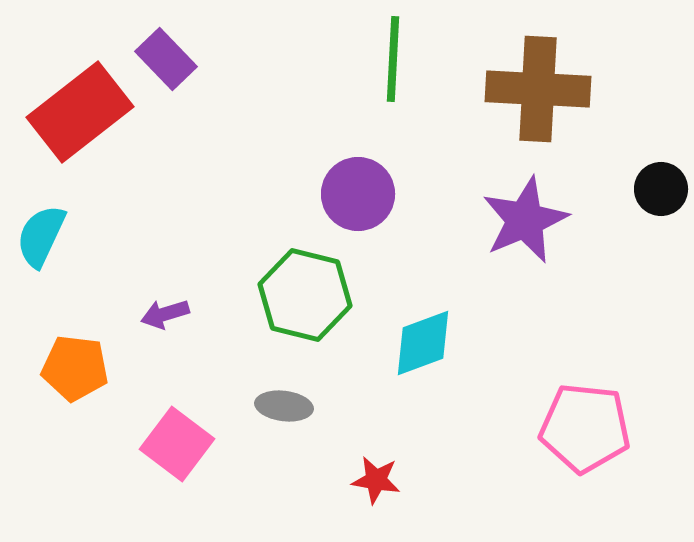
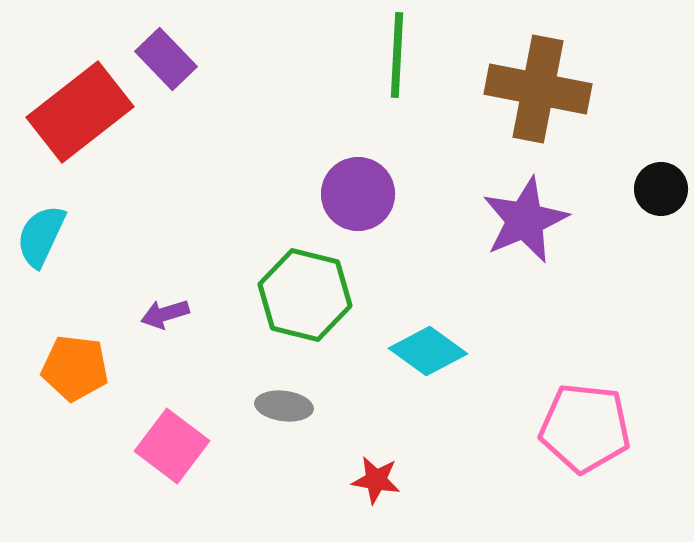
green line: moved 4 px right, 4 px up
brown cross: rotated 8 degrees clockwise
cyan diamond: moved 5 px right, 8 px down; rotated 56 degrees clockwise
pink square: moved 5 px left, 2 px down
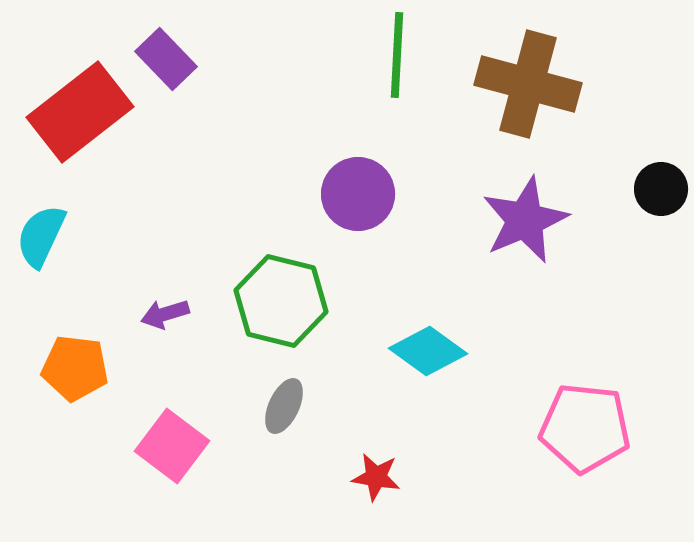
brown cross: moved 10 px left, 5 px up; rotated 4 degrees clockwise
green hexagon: moved 24 px left, 6 px down
gray ellipse: rotated 72 degrees counterclockwise
red star: moved 3 px up
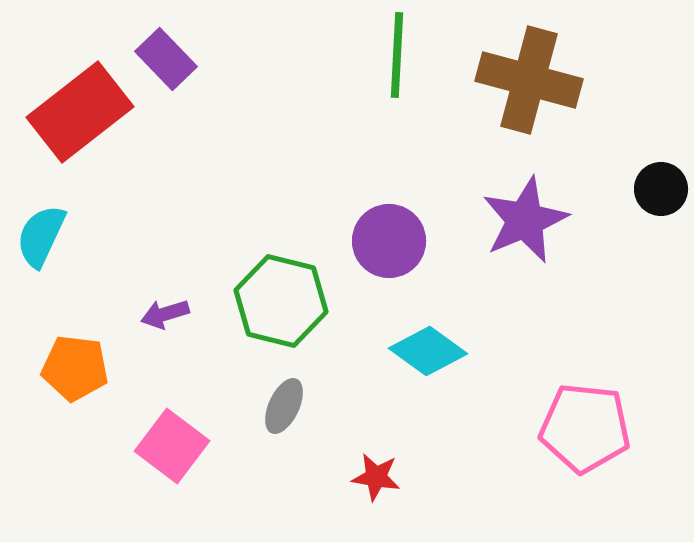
brown cross: moved 1 px right, 4 px up
purple circle: moved 31 px right, 47 px down
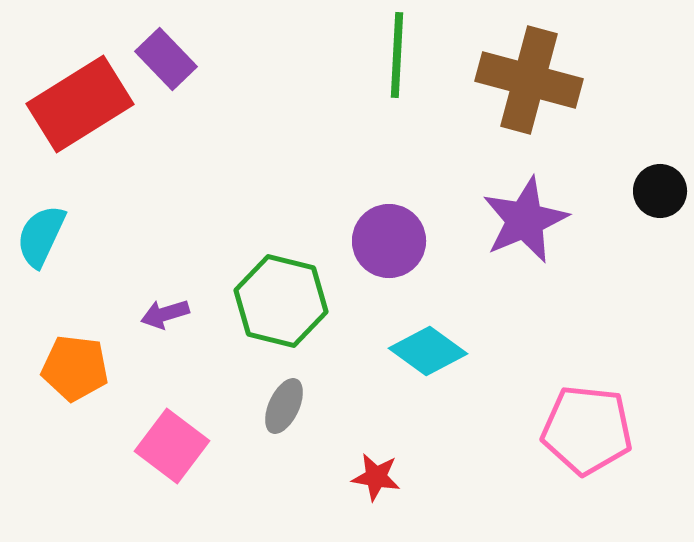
red rectangle: moved 8 px up; rotated 6 degrees clockwise
black circle: moved 1 px left, 2 px down
pink pentagon: moved 2 px right, 2 px down
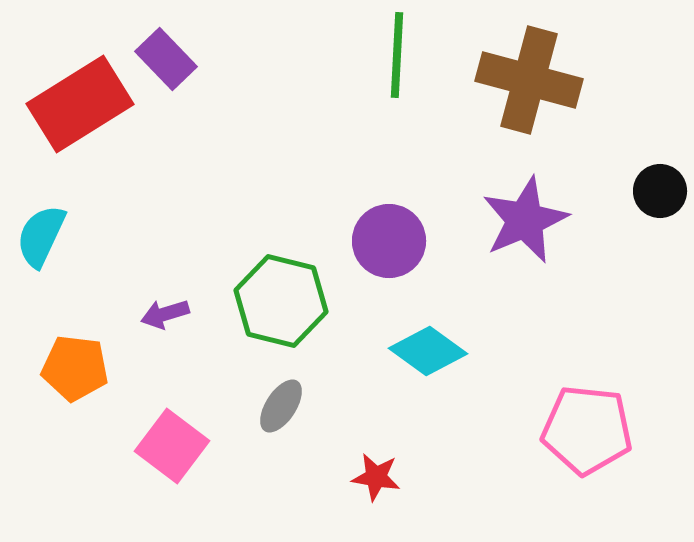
gray ellipse: moved 3 px left; rotated 8 degrees clockwise
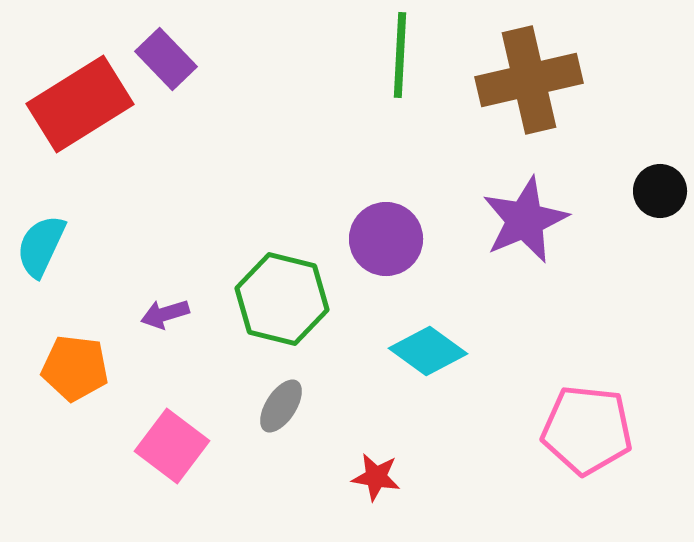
green line: moved 3 px right
brown cross: rotated 28 degrees counterclockwise
cyan semicircle: moved 10 px down
purple circle: moved 3 px left, 2 px up
green hexagon: moved 1 px right, 2 px up
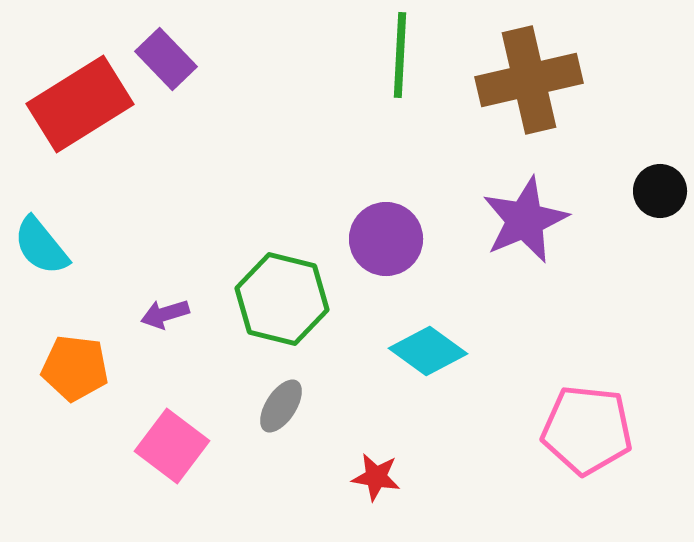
cyan semicircle: rotated 64 degrees counterclockwise
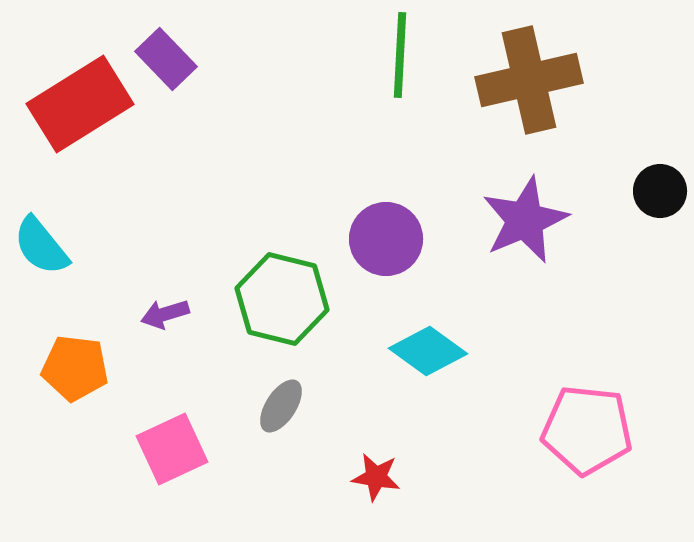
pink square: moved 3 px down; rotated 28 degrees clockwise
